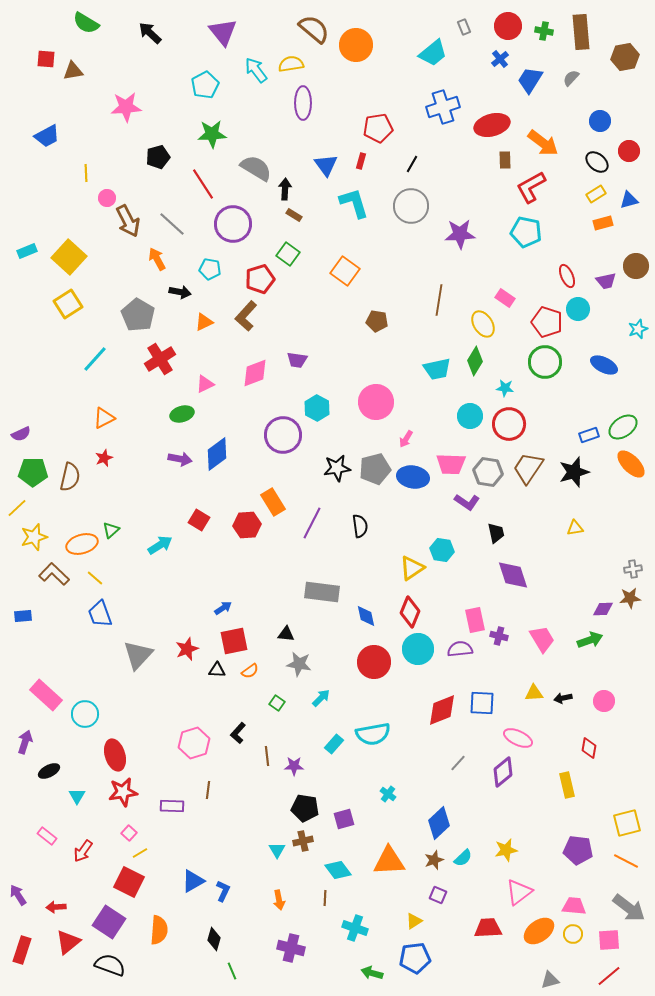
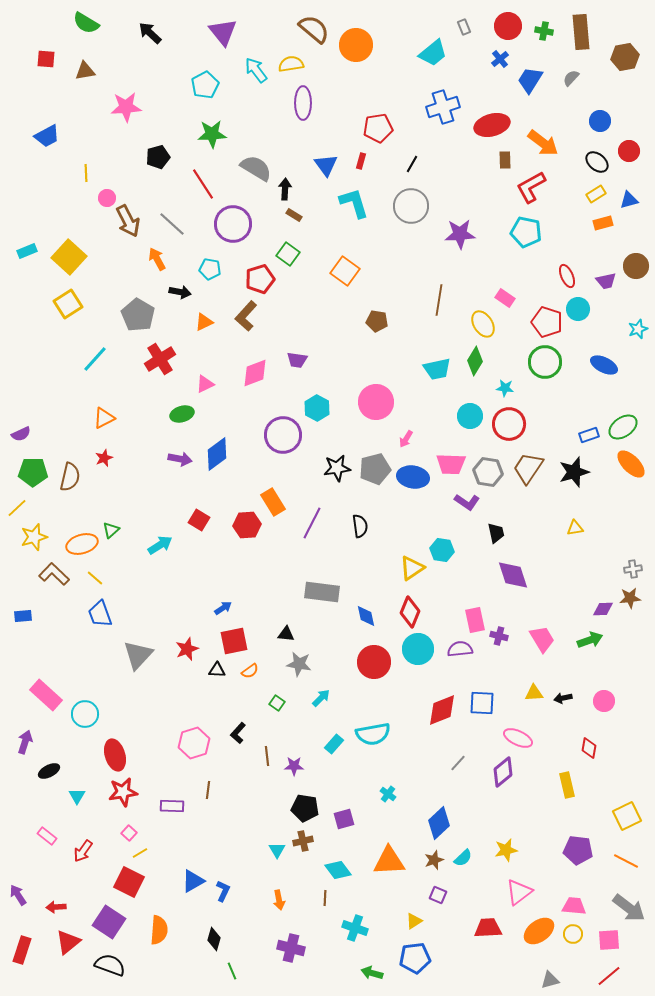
brown triangle at (73, 71): moved 12 px right
yellow square at (627, 823): moved 7 px up; rotated 12 degrees counterclockwise
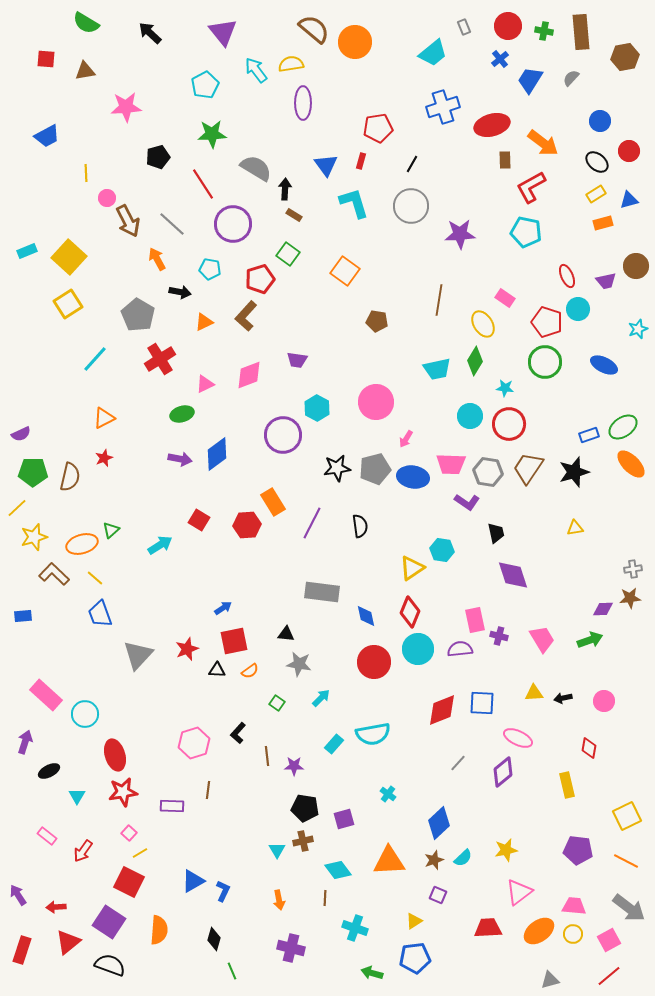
orange circle at (356, 45): moved 1 px left, 3 px up
pink diamond at (255, 373): moved 6 px left, 2 px down
pink square at (609, 940): rotated 25 degrees counterclockwise
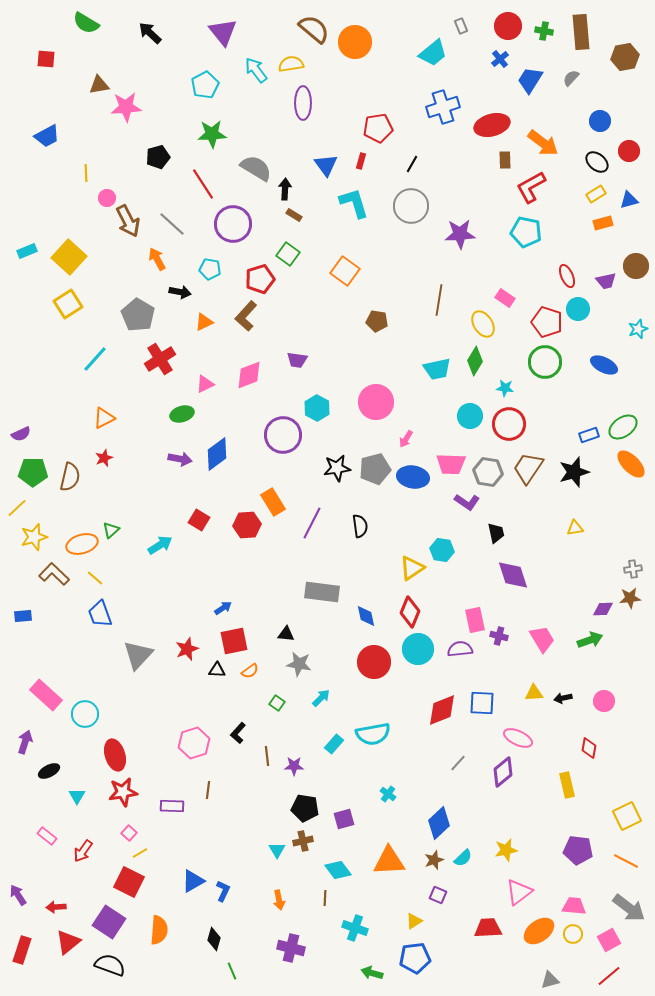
gray rectangle at (464, 27): moved 3 px left, 1 px up
brown triangle at (85, 71): moved 14 px right, 14 px down
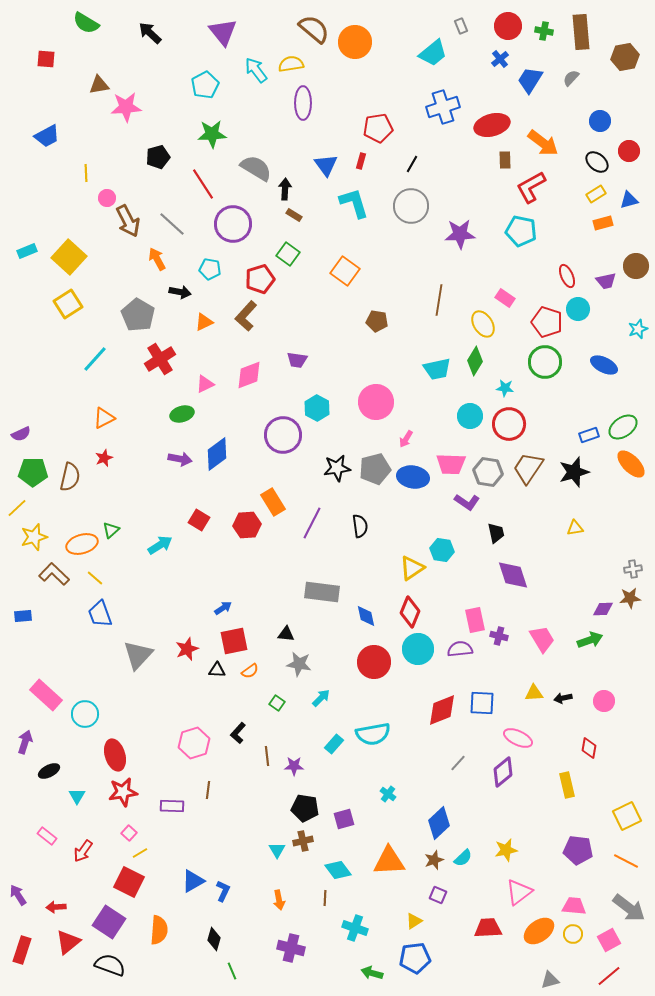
cyan pentagon at (526, 232): moved 5 px left, 1 px up
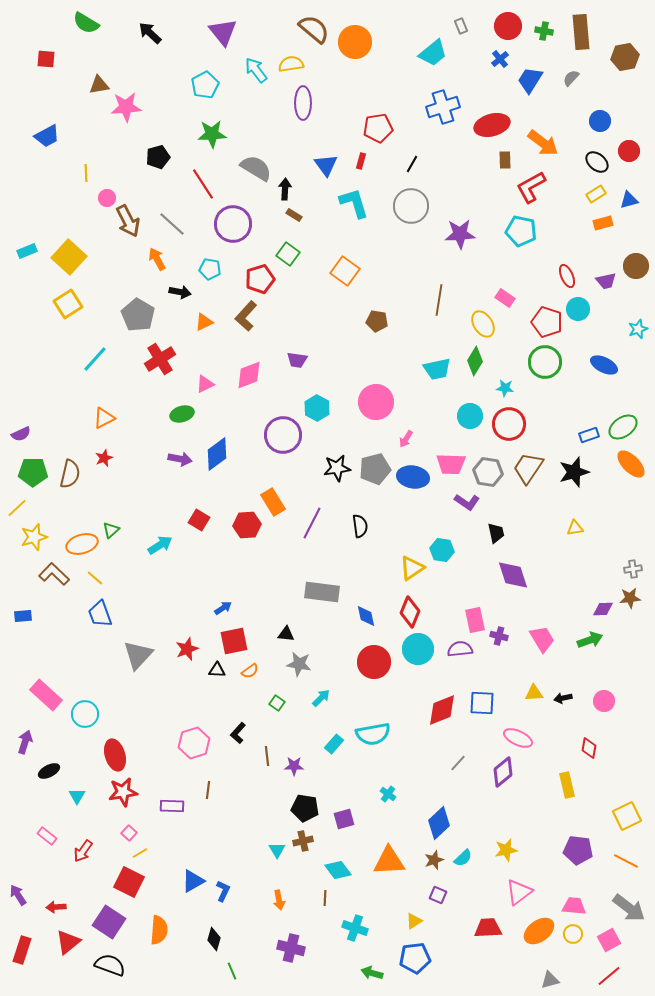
brown semicircle at (70, 477): moved 3 px up
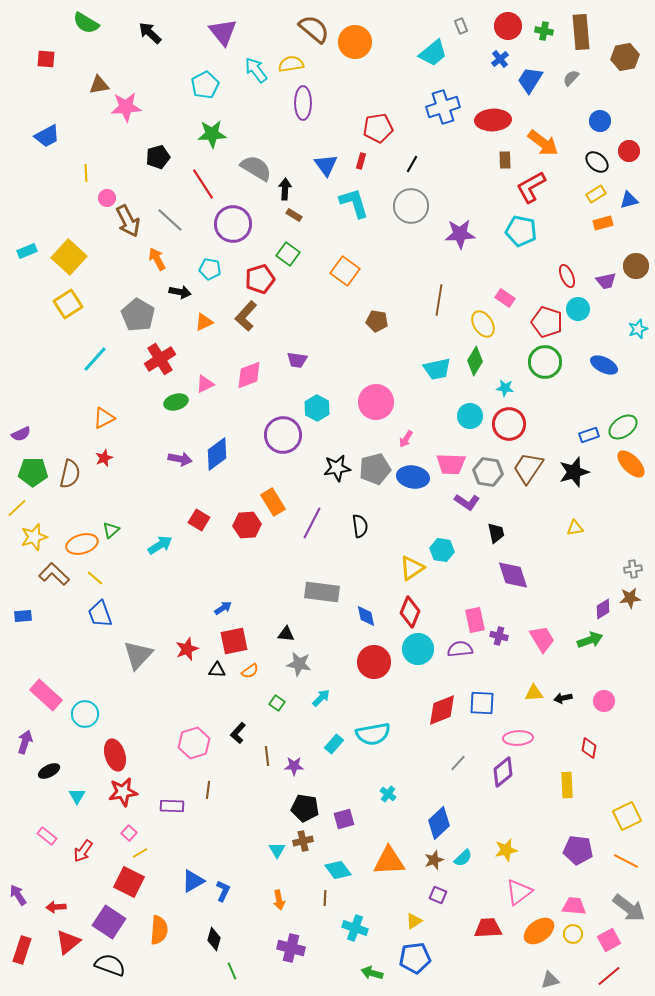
red ellipse at (492, 125): moved 1 px right, 5 px up; rotated 12 degrees clockwise
gray line at (172, 224): moved 2 px left, 4 px up
green ellipse at (182, 414): moved 6 px left, 12 px up
purple diamond at (603, 609): rotated 30 degrees counterclockwise
pink ellipse at (518, 738): rotated 28 degrees counterclockwise
yellow rectangle at (567, 785): rotated 10 degrees clockwise
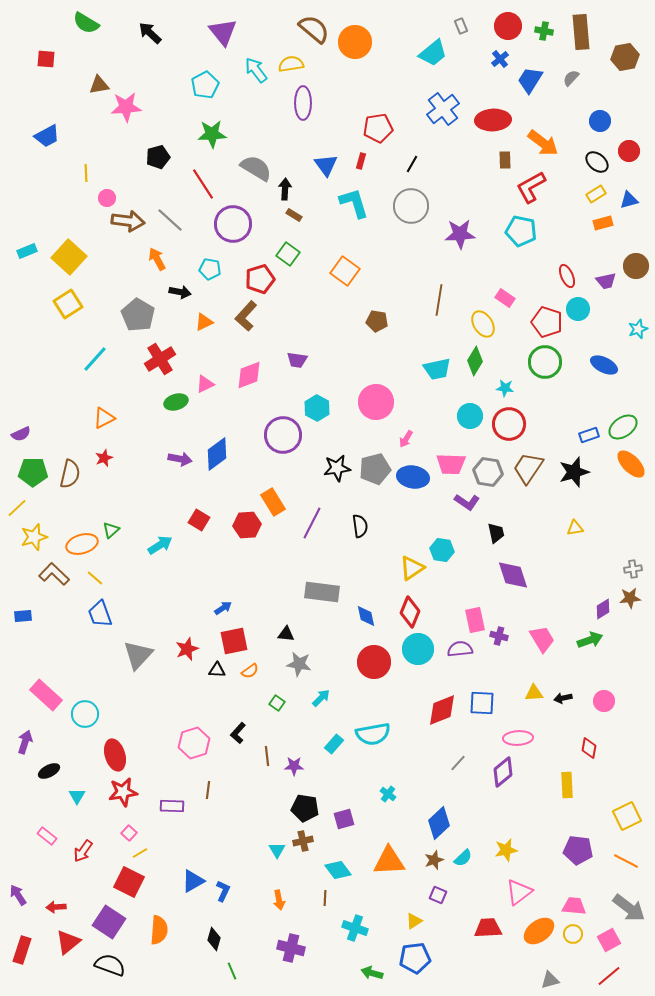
blue cross at (443, 107): moved 2 px down; rotated 20 degrees counterclockwise
brown arrow at (128, 221): rotated 56 degrees counterclockwise
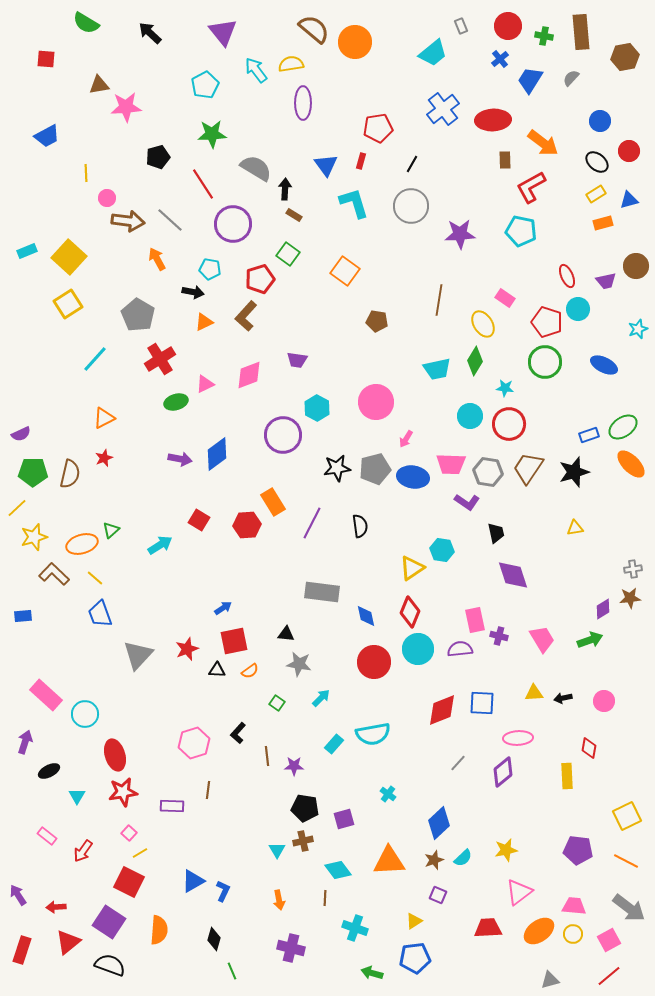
green cross at (544, 31): moved 5 px down
black arrow at (180, 292): moved 13 px right
yellow rectangle at (567, 785): moved 9 px up
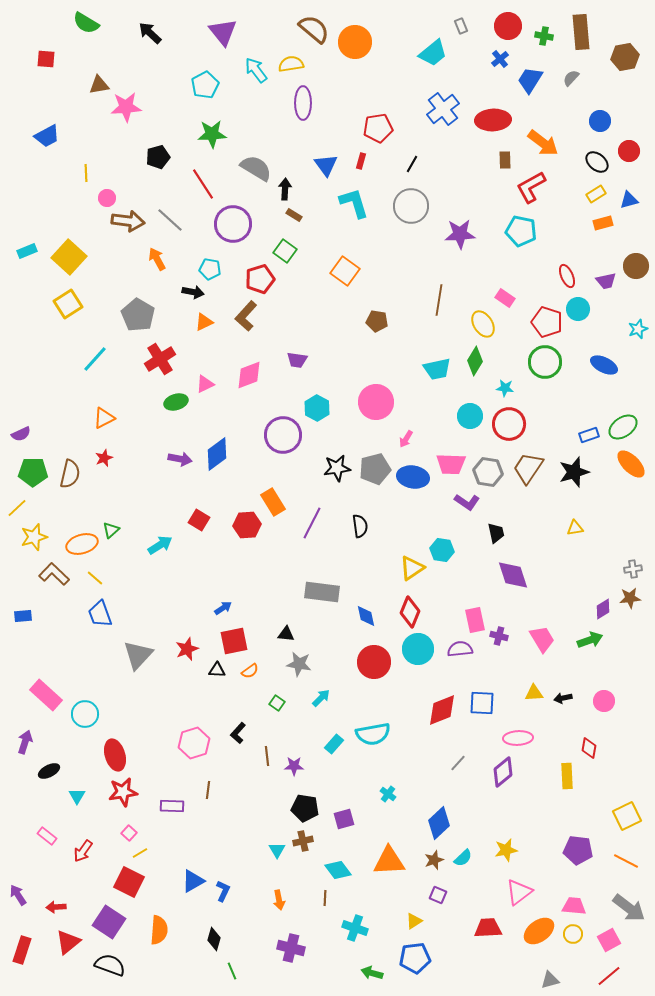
green square at (288, 254): moved 3 px left, 3 px up
